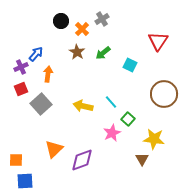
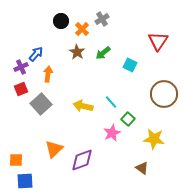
brown triangle: moved 9 px down; rotated 24 degrees counterclockwise
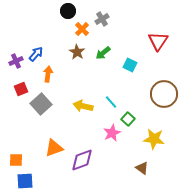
black circle: moved 7 px right, 10 px up
purple cross: moved 5 px left, 6 px up
orange triangle: moved 1 px up; rotated 24 degrees clockwise
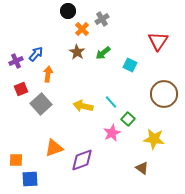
blue square: moved 5 px right, 2 px up
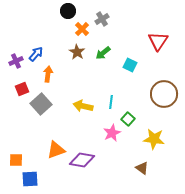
red square: moved 1 px right
cyan line: rotated 48 degrees clockwise
orange triangle: moved 2 px right, 2 px down
purple diamond: rotated 30 degrees clockwise
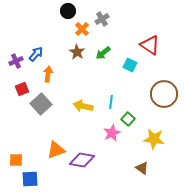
red triangle: moved 8 px left, 4 px down; rotated 30 degrees counterclockwise
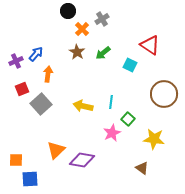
orange triangle: rotated 24 degrees counterclockwise
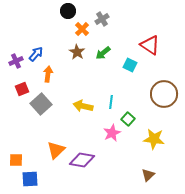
brown triangle: moved 6 px right, 7 px down; rotated 40 degrees clockwise
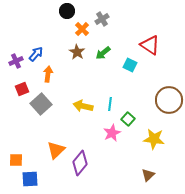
black circle: moved 1 px left
brown circle: moved 5 px right, 6 px down
cyan line: moved 1 px left, 2 px down
purple diamond: moved 2 px left, 3 px down; rotated 60 degrees counterclockwise
